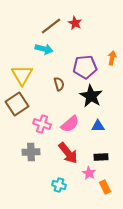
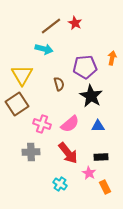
cyan cross: moved 1 px right, 1 px up; rotated 16 degrees clockwise
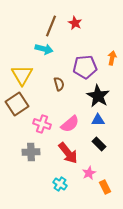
brown line: rotated 30 degrees counterclockwise
black star: moved 7 px right
blue triangle: moved 6 px up
black rectangle: moved 2 px left, 13 px up; rotated 48 degrees clockwise
pink star: rotated 16 degrees clockwise
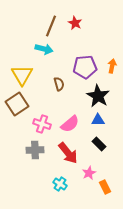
orange arrow: moved 8 px down
gray cross: moved 4 px right, 2 px up
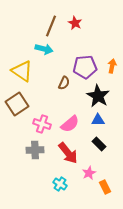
yellow triangle: moved 4 px up; rotated 25 degrees counterclockwise
brown semicircle: moved 5 px right, 1 px up; rotated 40 degrees clockwise
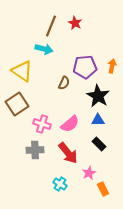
orange rectangle: moved 2 px left, 2 px down
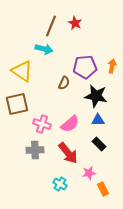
black star: moved 2 px left; rotated 20 degrees counterclockwise
brown square: rotated 20 degrees clockwise
pink star: rotated 16 degrees clockwise
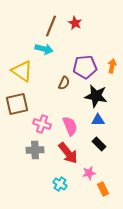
pink semicircle: moved 2 px down; rotated 72 degrees counterclockwise
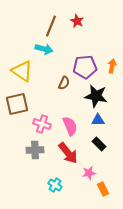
red star: moved 2 px right, 2 px up
cyan cross: moved 5 px left, 1 px down
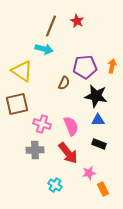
pink semicircle: moved 1 px right
black rectangle: rotated 24 degrees counterclockwise
